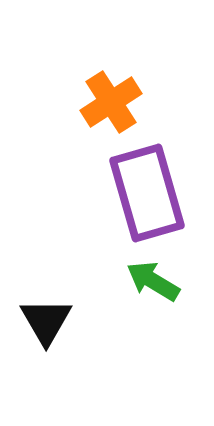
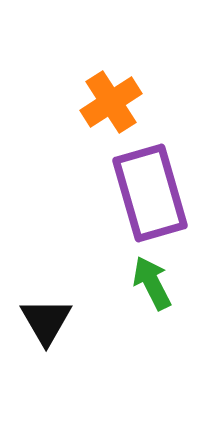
purple rectangle: moved 3 px right
green arrow: moved 1 px left, 2 px down; rotated 32 degrees clockwise
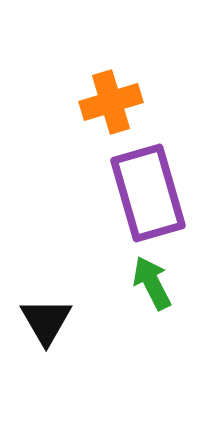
orange cross: rotated 16 degrees clockwise
purple rectangle: moved 2 px left
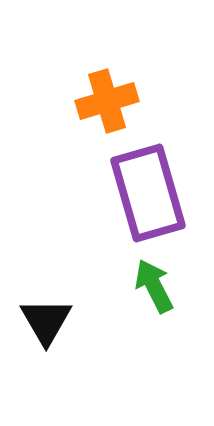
orange cross: moved 4 px left, 1 px up
green arrow: moved 2 px right, 3 px down
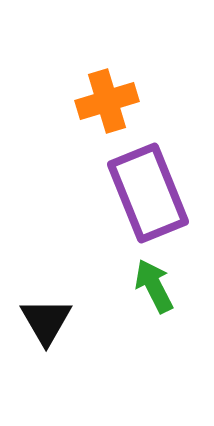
purple rectangle: rotated 6 degrees counterclockwise
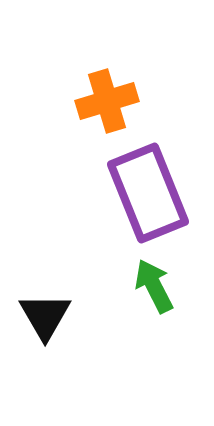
black triangle: moved 1 px left, 5 px up
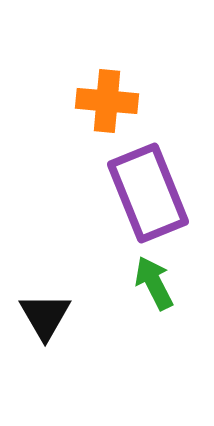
orange cross: rotated 22 degrees clockwise
green arrow: moved 3 px up
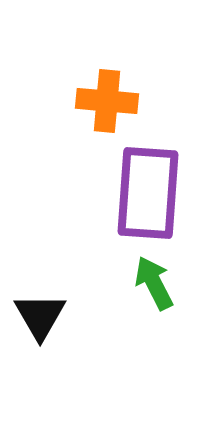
purple rectangle: rotated 26 degrees clockwise
black triangle: moved 5 px left
